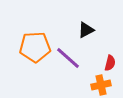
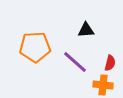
black triangle: rotated 24 degrees clockwise
purple line: moved 7 px right, 4 px down
orange cross: moved 2 px right; rotated 18 degrees clockwise
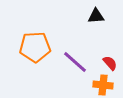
black triangle: moved 10 px right, 14 px up
red semicircle: rotated 56 degrees counterclockwise
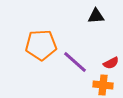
orange pentagon: moved 6 px right, 2 px up
red semicircle: moved 1 px right; rotated 105 degrees clockwise
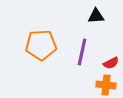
purple line: moved 7 px right, 10 px up; rotated 60 degrees clockwise
orange cross: moved 3 px right
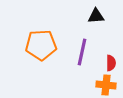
red semicircle: rotated 63 degrees counterclockwise
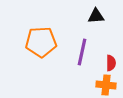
orange pentagon: moved 3 px up
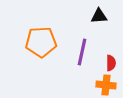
black triangle: moved 3 px right
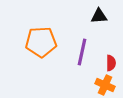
orange cross: moved 1 px left; rotated 18 degrees clockwise
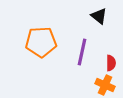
black triangle: rotated 42 degrees clockwise
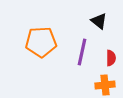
black triangle: moved 5 px down
red semicircle: moved 5 px up
orange cross: rotated 30 degrees counterclockwise
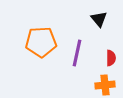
black triangle: moved 2 px up; rotated 12 degrees clockwise
purple line: moved 5 px left, 1 px down
